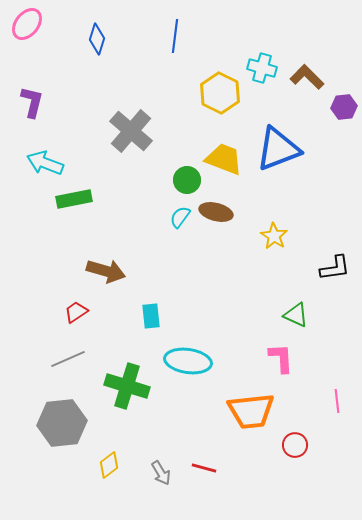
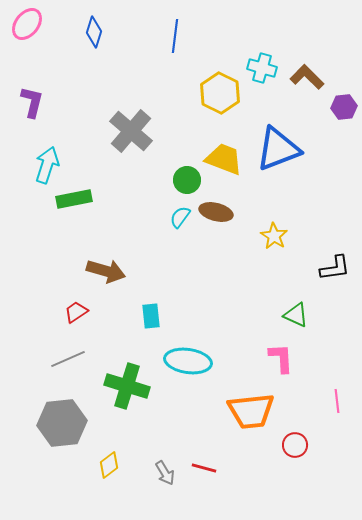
blue diamond: moved 3 px left, 7 px up
cyan arrow: moved 2 px right, 2 px down; rotated 87 degrees clockwise
gray arrow: moved 4 px right
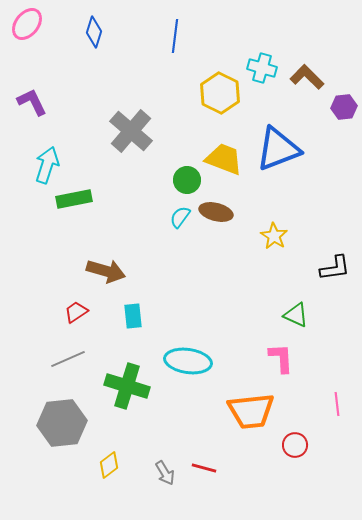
purple L-shape: rotated 40 degrees counterclockwise
cyan rectangle: moved 18 px left
pink line: moved 3 px down
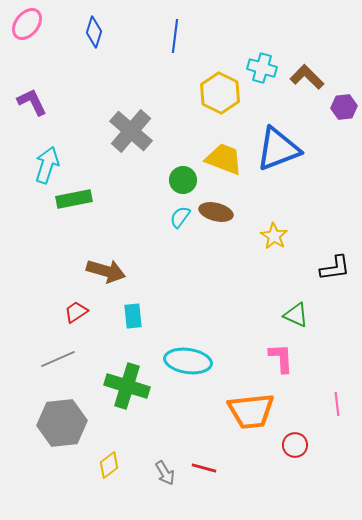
green circle: moved 4 px left
gray line: moved 10 px left
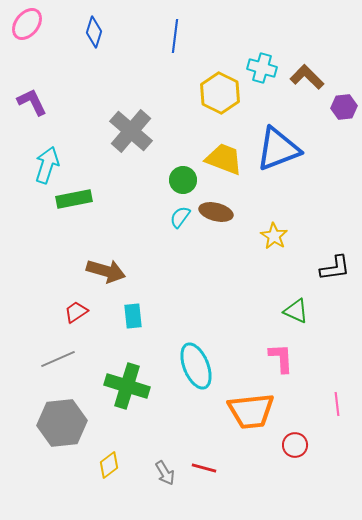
green triangle: moved 4 px up
cyan ellipse: moved 8 px right, 5 px down; rotated 60 degrees clockwise
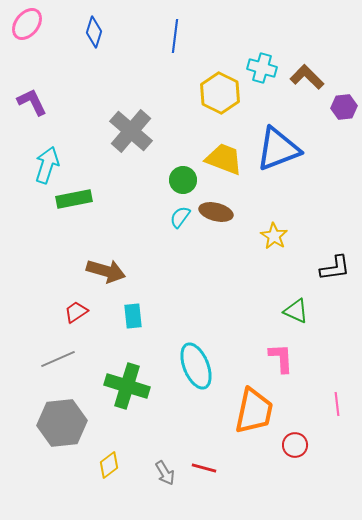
orange trapezoid: moved 3 px right; rotated 72 degrees counterclockwise
